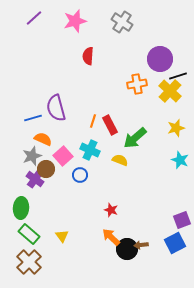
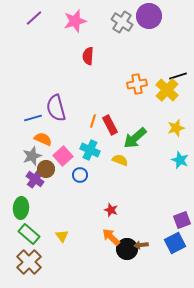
purple circle: moved 11 px left, 43 px up
yellow cross: moved 3 px left, 1 px up
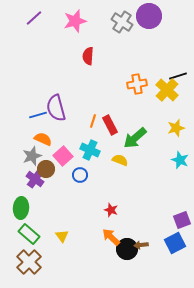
blue line: moved 5 px right, 3 px up
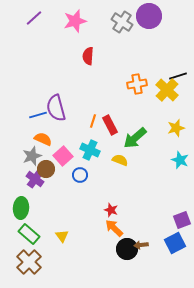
orange arrow: moved 3 px right, 9 px up
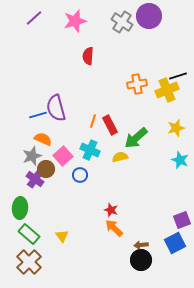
yellow cross: rotated 25 degrees clockwise
green arrow: moved 1 px right
yellow semicircle: moved 3 px up; rotated 35 degrees counterclockwise
green ellipse: moved 1 px left
black circle: moved 14 px right, 11 px down
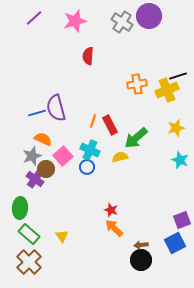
blue line: moved 1 px left, 2 px up
blue circle: moved 7 px right, 8 px up
